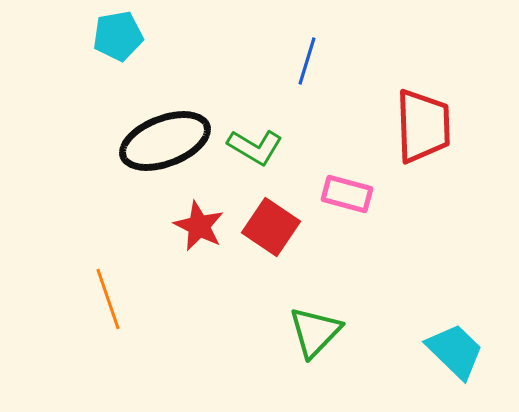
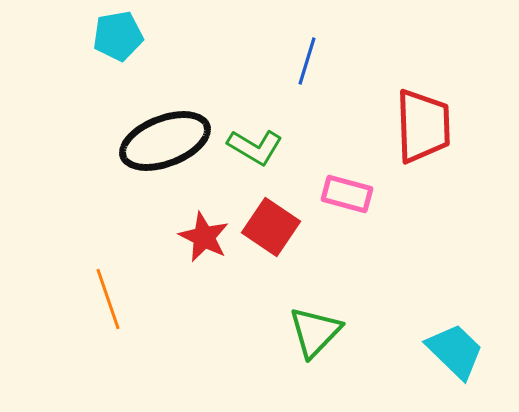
red star: moved 5 px right, 11 px down
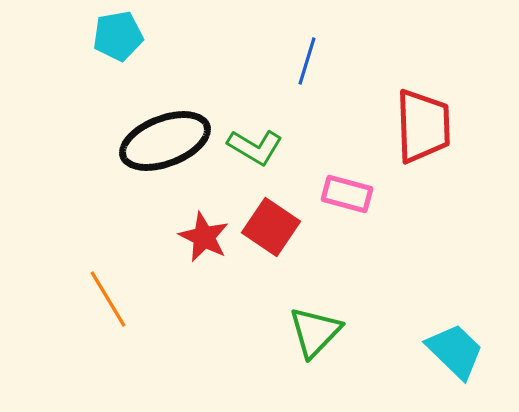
orange line: rotated 12 degrees counterclockwise
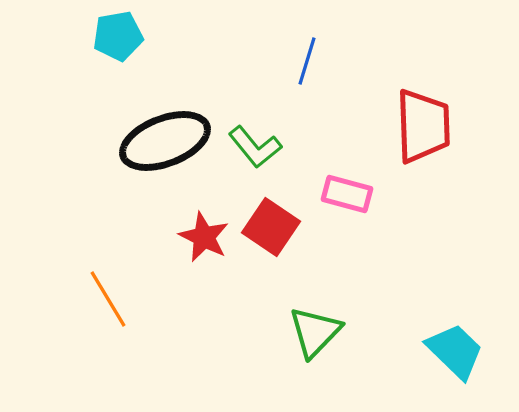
green L-shape: rotated 20 degrees clockwise
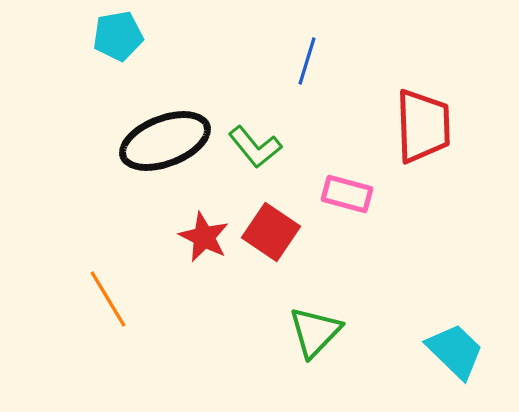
red square: moved 5 px down
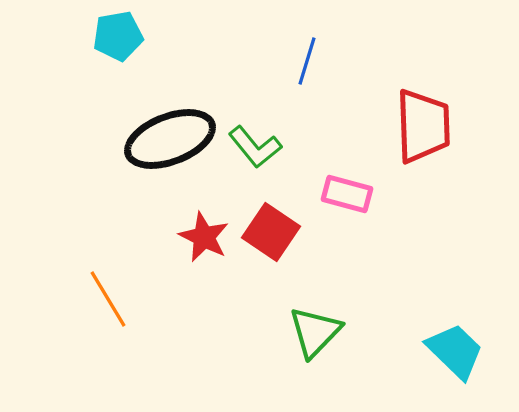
black ellipse: moved 5 px right, 2 px up
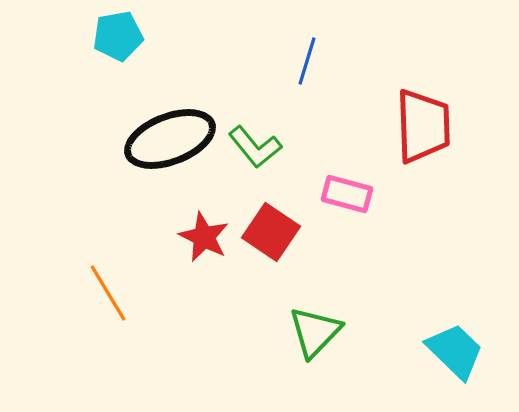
orange line: moved 6 px up
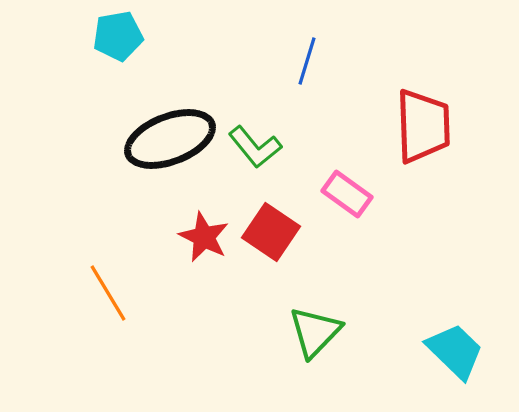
pink rectangle: rotated 21 degrees clockwise
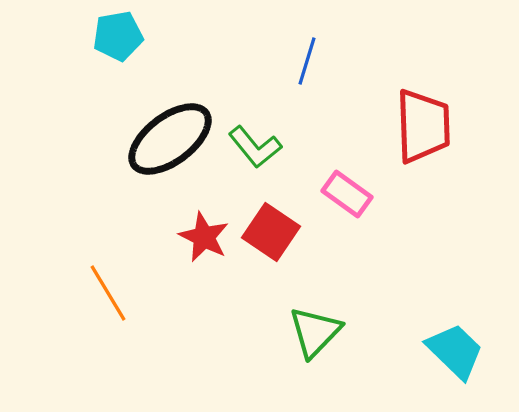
black ellipse: rotated 16 degrees counterclockwise
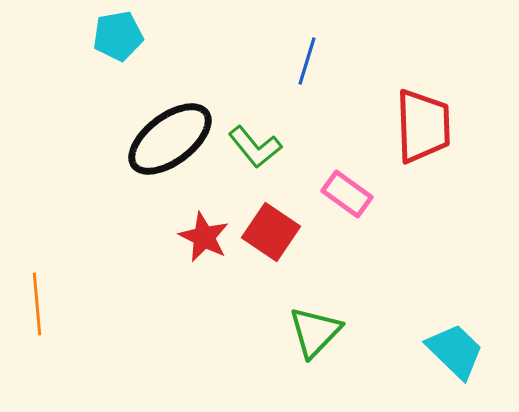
orange line: moved 71 px left, 11 px down; rotated 26 degrees clockwise
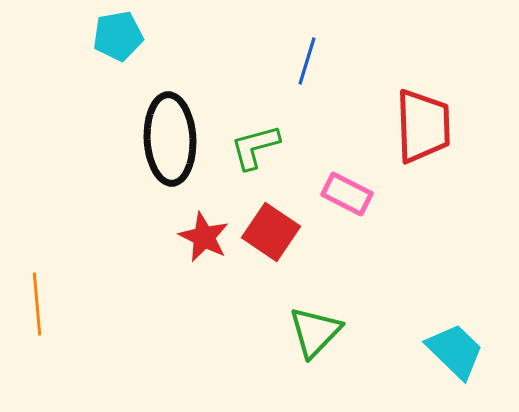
black ellipse: rotated 56 degrees counterclockwise
green L-shape: rotated 114 degrees clockwise
pink rectangle: rotated 9 degrees counterclockwise
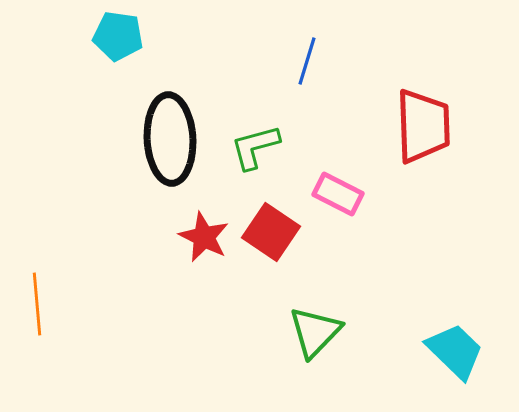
cyan pentagon: rotated 18 degrees clockwise
pink rectangle: moved 9 px left
